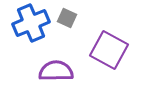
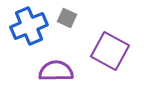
blue cross: moved 2 px left, 3 px down
purple square: moved 1 px right, 1 px down
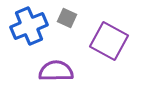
purple square: moved 1 px left, 10 px up
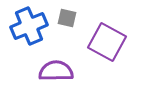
gray square: rotated 12 degrees counterclockwise
purple square: moved 2 px left, 1 px down
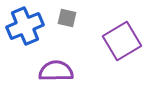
blue cross: moved 4 px left
purple square: moved 15 px right, 1 px up; rotated 30 degrees clockwise
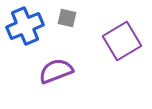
purple semicircle: rotated 20 degrees counterclockwise
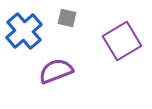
blue cross: moved 1 px left, 5 px down; rotated 18 degrees counterclockwise
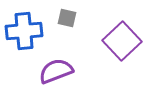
blue cross: rotated 36 degrees clockwise
purple square: rotated 12 degrees counterclockwise
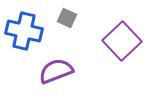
gray square: rotated 12 degrees clockwise
blue cross: rotated 18 degrees clockwise
